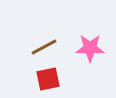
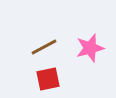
pink star: rotated 16 degrees counterclockwise
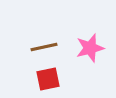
brown line: rotated 16 degrees clockwise
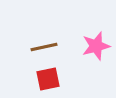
pink star: moved 6 px right, 2 px up
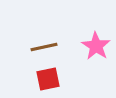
pink star: rotated 24 degrees counterclockwise
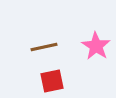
red square: moved 4 px right, 2 px down
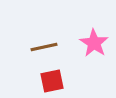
pink star: moved 2 px left, 3 px up
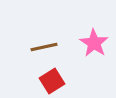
red square: rotated 20 degrees counterclockwise
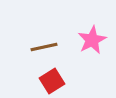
pink star: moved 2 px left, 3 px up; rotated 12 degrees clockwise
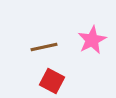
red square: rotated 30 degrees counterclockwise
